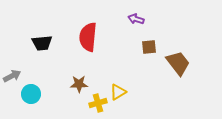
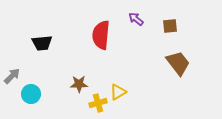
purple arrow: rotated 21 degrees clockwise
red semicircle: moved 13 px right, 2 px up
brown square: moved 21 px right, 21 px up
gray arrow: rotated 18 degrees counterclockwise
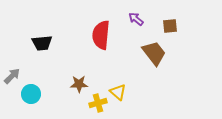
brown trapezoid: moved 24 px left, 10 px up
yellow triangle: rotated 48 degrees counterclockwise
